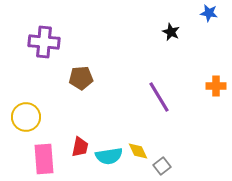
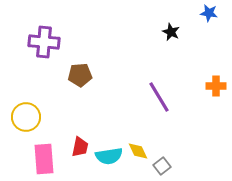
brown pentagon: moved 1 px left, 3 px up
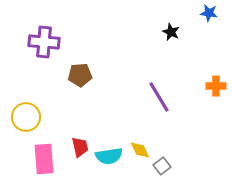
red trapezoid: rotated 25 degrees counterclockwise
yellow diamond: moved 2 px right, 1 px up
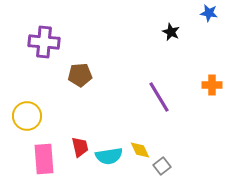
orange cross: moved 4 px left, 1 px up
yellow circle: moved 1 px right, 1 px up
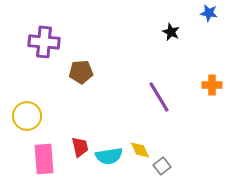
brown pentagon: moved 1 px right, 3 px up
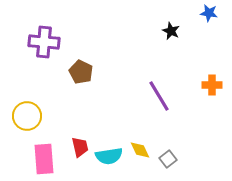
black star: moved 1 px up
brown pentagon: rotated 30 degrees clockwise
purple line: moved 1 px up
gray square: moved 6 px right, 7 px up
